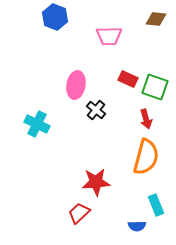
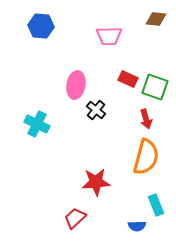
blue hexagon: moved 14 px left, 9 px down; rotated 15 degrees counterclockwise
red trapezoid: moved 4 px left, 5 px down
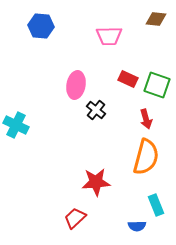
green square: moved 2 px right, 2 px up
cyan cross: moved 21 px left, 1 px down
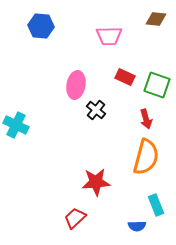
red rectangle: moved 3 px left, 2 px up
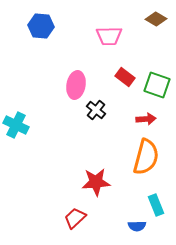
brown diamond: rotated 25 degrees clockwise
red rectangle: rotated 12 degrees clockwise
red arrow: rotated 78 degrees counterclockwise
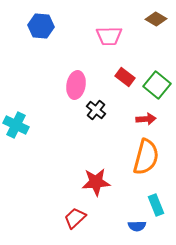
green square: rotated 20 degrees clockwise
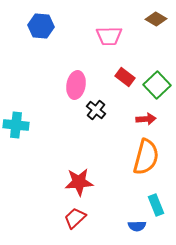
green square: rotated 8 degrees clockwise
cyan cross: rotated 20 degrees counterclockwise
red star: moved 17 px left
